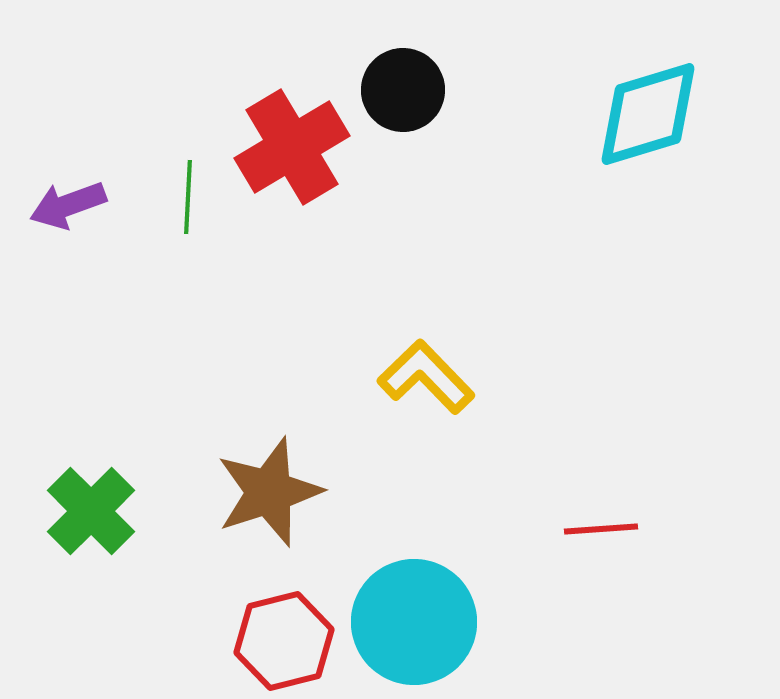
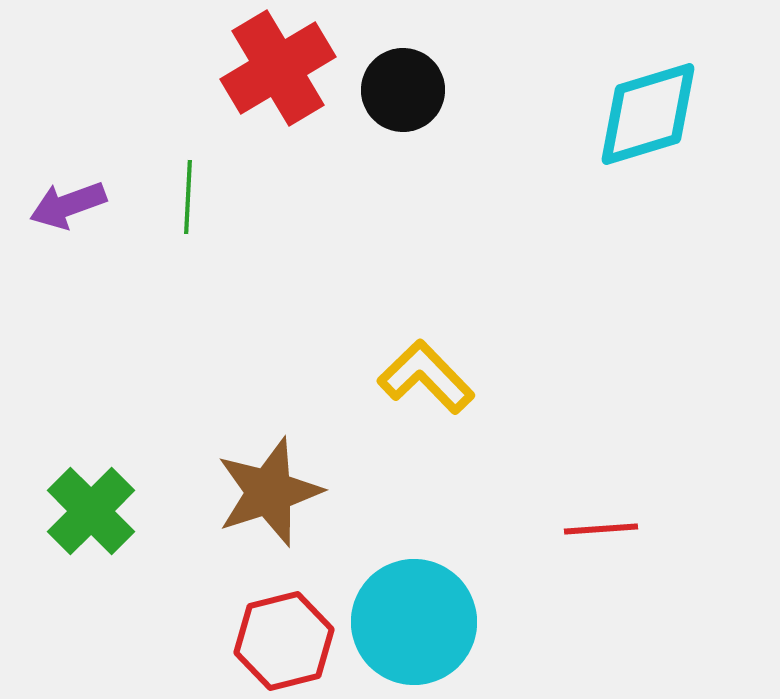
red cross: moved 14 px left, 79 px up
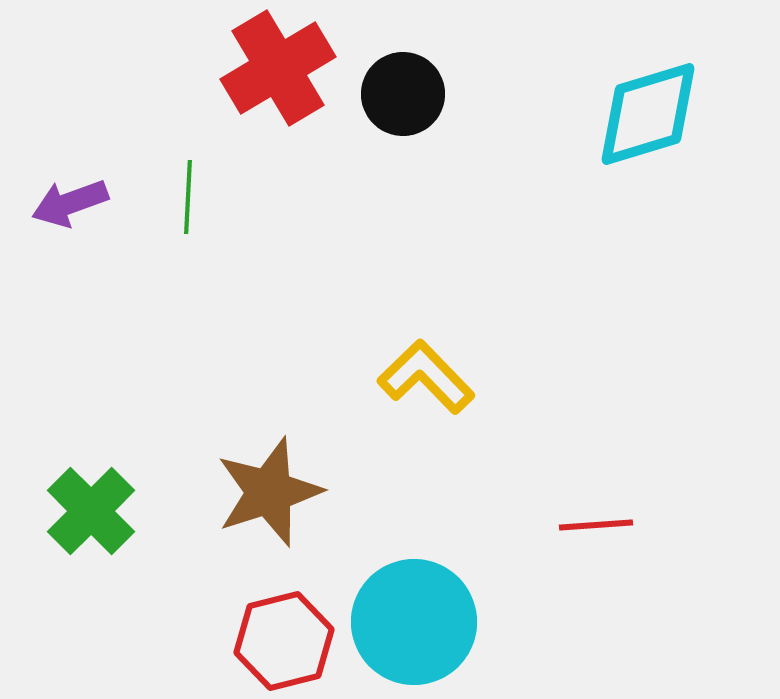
black circle: moved 4 px down
purple arrow: moved 2 px right, 2 px up
red line: moved 5 px left, 4 px up
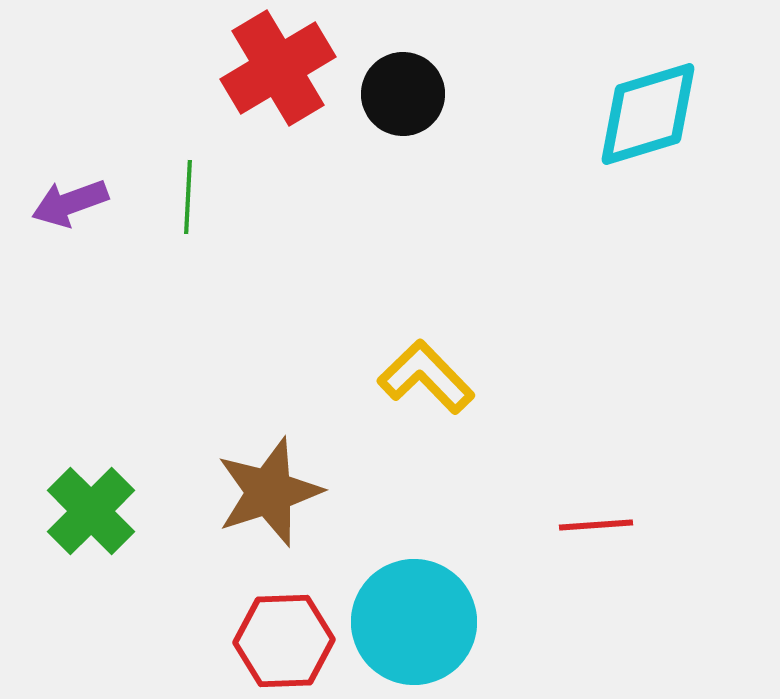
red hexagon: rotated 12 degrees clockwise
